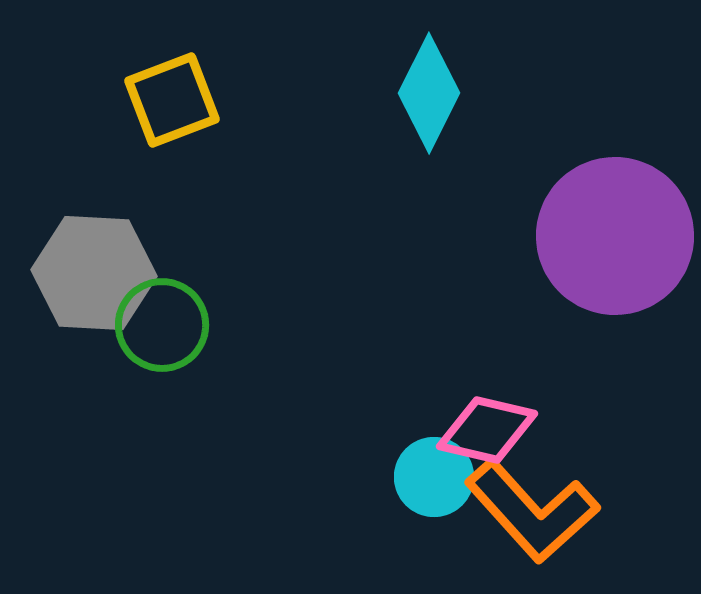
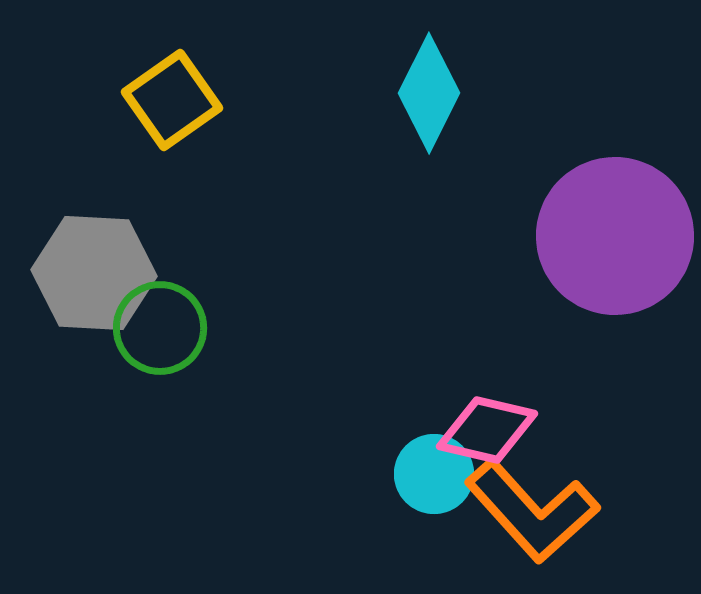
yellow square: rotated 14 degrees counterclockwise
green circle: moved 2 px left, 3 px down
cyan circle: moved 3 px up
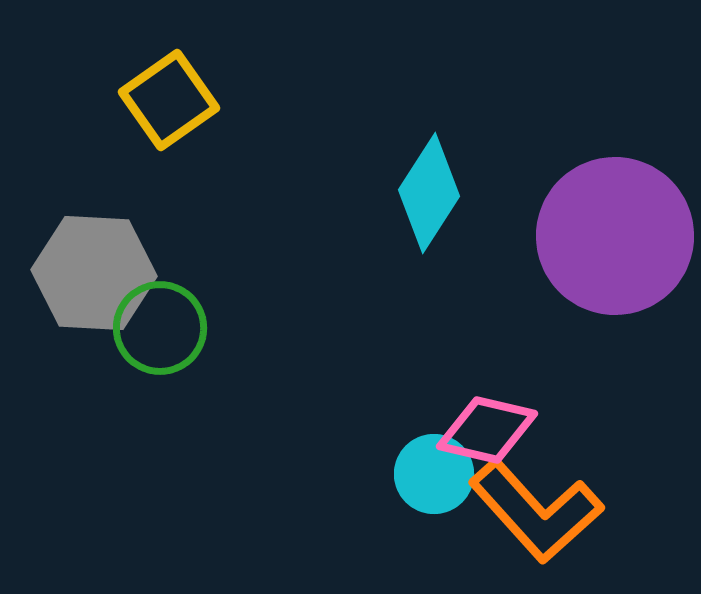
cyan diamond: moved 100 px down; rotated 6 degrees clockwise
yellow square: moved 3 px left
orange L-shape: moved 4 px right
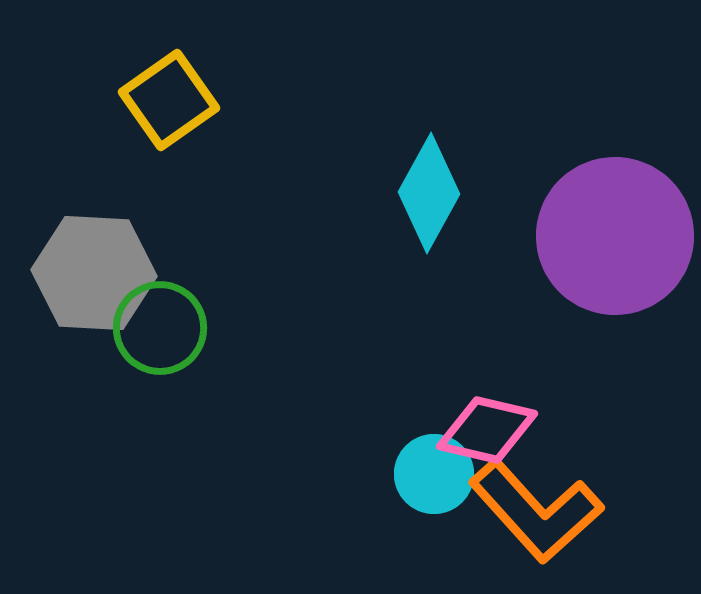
cyan diamond: rotated 4 degrees counterclockwise
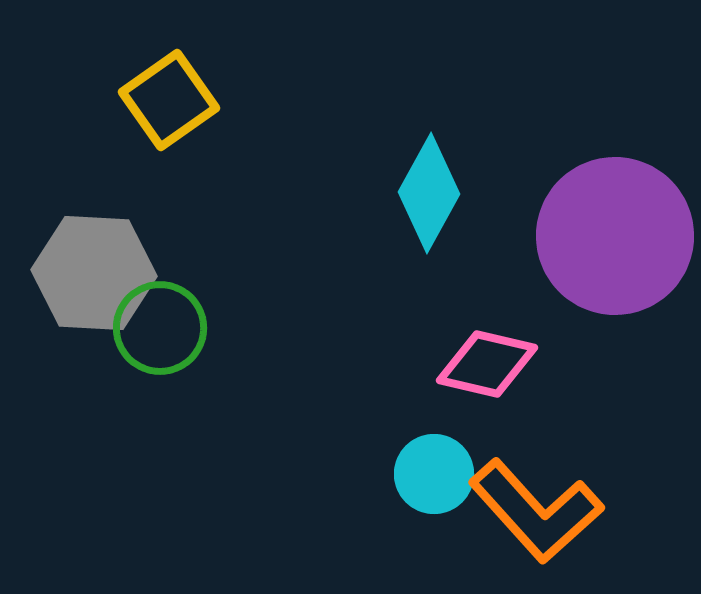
pink diamond: moved 66 px up
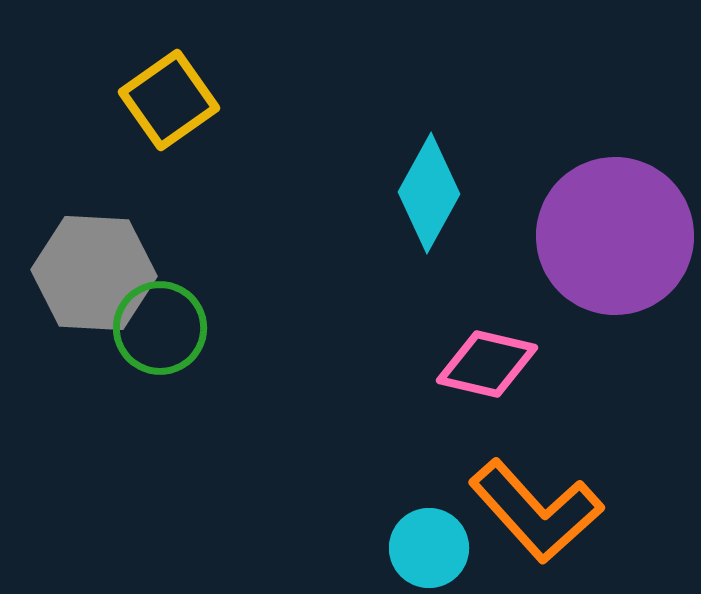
cyan circle: moved 5 px left, 74 px down
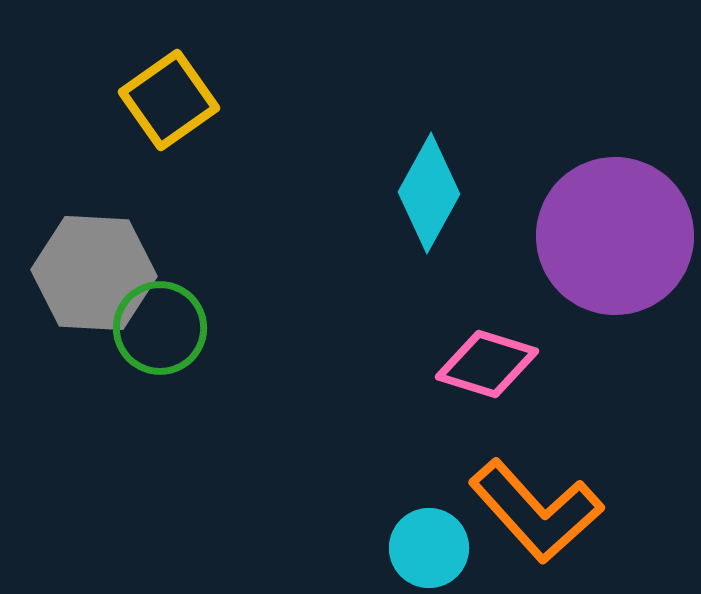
pink diamond: rotated 4 degrees clockwise
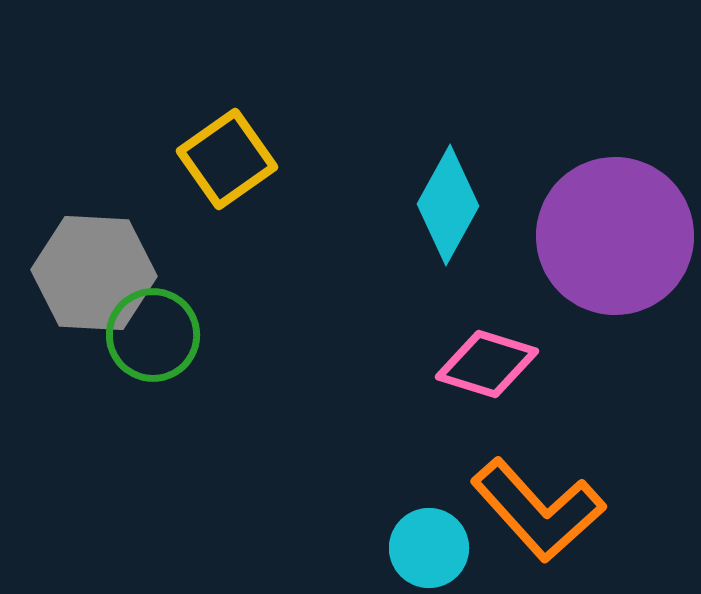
yellow square: moved 58 px right, 59 px down
cyan diamond: moved 19 px right, 12 px down
green circle: moved 7 px left, 7 px down
orange L-shape: moved 2 px right, 1 px up
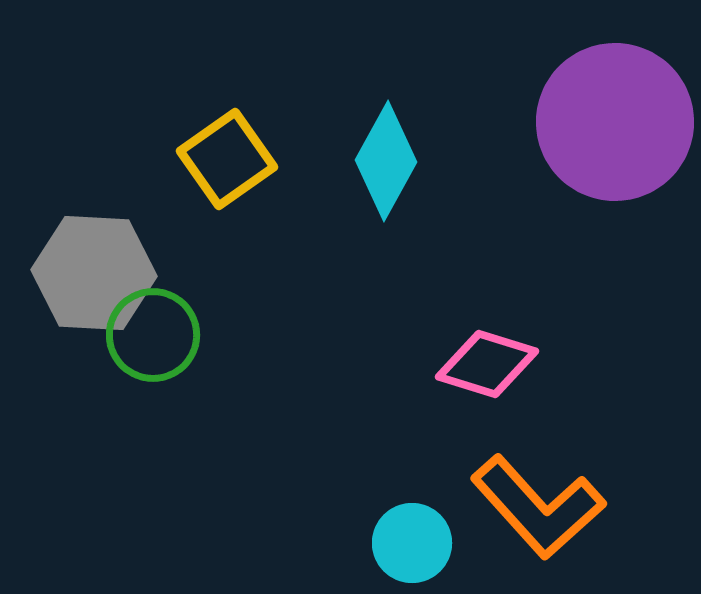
cyan diamond: moved 62 px left, 44 px up
purple circle: moved 114 px up
orange L-shape: moved 3 px up
cyan circle: moved 17 px left, 5 px up
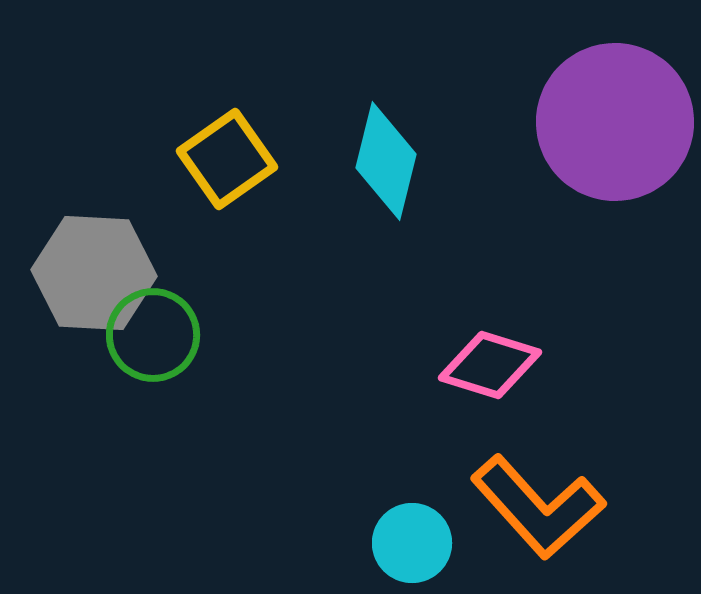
cyan diamond: rotated 15 degrees counterclockwise
pink diamond: moved 3 px right, 1 px down
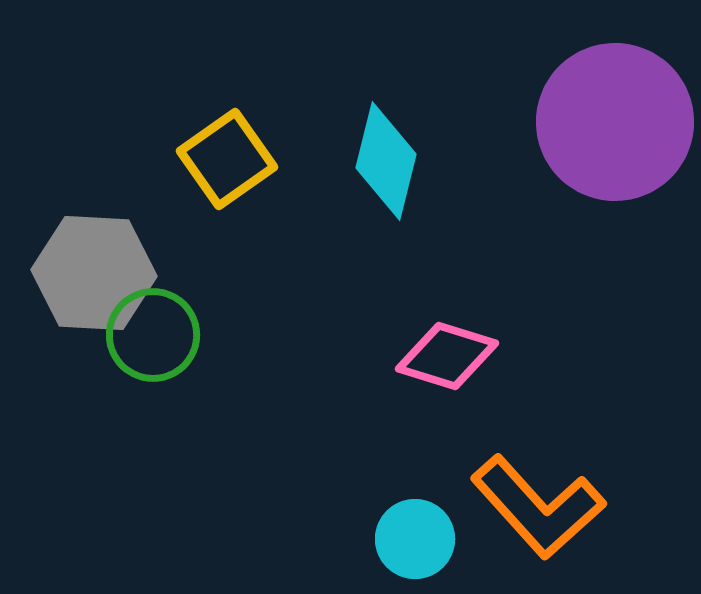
pink diamond: moved 43 px left, 9 px up
cyan circle: moved 3 px right, 4 px up
